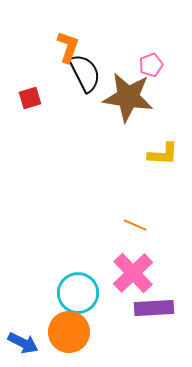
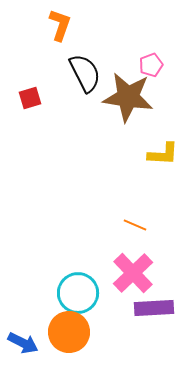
orange L-shape: moved 8 px left, 22 px up
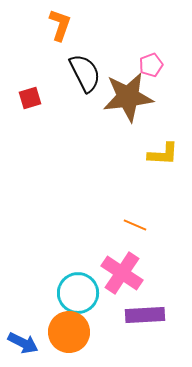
brown star: rotated 15 degrees counterclockwise
pink cross: moved 11 px left; rotated 12 degrees counterclockwise
purple rectangle: moved 9 px left, 7 px down
